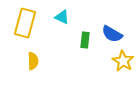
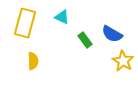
green rectangle: rotated 42 degrees counterclockwise
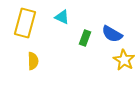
green rectangle: moved 2 px up; rotated 56 degrees clockwise
yellow star: moved 1 px right, 1 px up
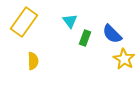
cyan triangle: moved 8 px right, 4 px down; rotated 28 degrees clockwise
yellow rectangle: moved 1 px left, 1 px up; rotated 20 degrees clockwise
blue semicircle: rotated 15 degrees clockwise
yellow star: moved 1 px up
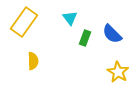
cyan triangle: moved 3 px up
yellow star: moved 6 px left, 13 px down
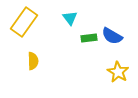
blue semicircle: moved 2 px down; rotated 15 degrees counterclockwise
green rectangle: moved 4 px right; rotated 63 degrees clockwise
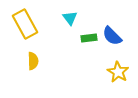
yellow rectangle: moved 1 px right, 2 px down; rotated 64 degrees counterclockwise
blue semicircle: rotated 15 degrees clockwise
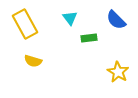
blue semicircle: moved 4 px right, 16 px up
yellow semicircle: rotated 108 degrees clockwise
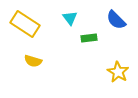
yellow rectangle: rotated 28 degrees counterclockwise
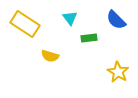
yellow semicircle: moved 17 px right, 5 px up
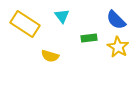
cyan triangle: moved 8 px left, 2 px up
yellow star: moved 25 px up
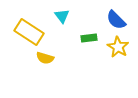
yellow rectangle: moved 4 px right, 8 px down
yellow semicircle: moved 5 px left, 2 px down
